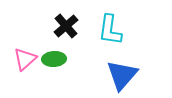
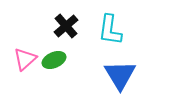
green ellipse: moved 1 px down; rotated 20 degrees counterclockwise
blue triangle: moved 2 px left; rotated 12 degrees counterclockwise
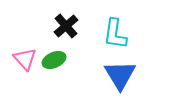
cyan L-shape: moved 5 px right, 4 px down
pink triangle: rotated 30 degrees counterclockwise
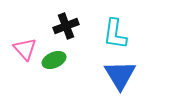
black cross: rotated 20 degrees clockwise
pink triangle: moved 10 px up
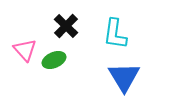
black cross: rotated 25 degrees counterclockwise
pink triangle: moved 1 px down
blue triangle: moved 4 px right, 2 px down
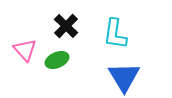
green ellipse: moved 3 px right
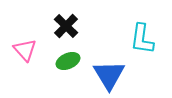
cyan L-shape: moved 27 px right, 5 px down
green ellipse: moved 11 px right, 1 px down
blue triangle: moved 15 px left, 2 px up
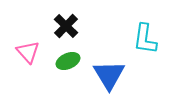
cyan L-shape: moved 3 px right
pink triangle: moved 3 px right, 2 px down
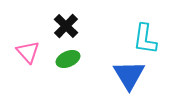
green ellipse: moved 2 px up
blue triangle: moved 20 px right
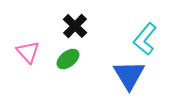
black cross: moved 9 px right
cyan L-shape: rotated 32 degrees clockwise
green ellipse: rotated 15 degrees counterclockwise
